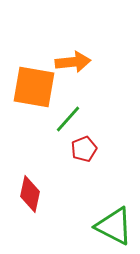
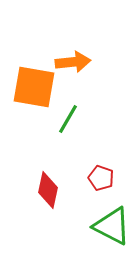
green line: rotated 12 degrees counterclockwise
red pentagon: moved 17 px right, 29 px down; rotated 30 degrees counterclockwise
red diamond: moved 18 px right, 4 px up
green triangle: moved 2 px left
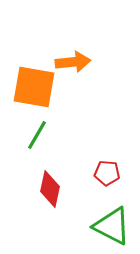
green line: moved 31 px left, 16 px down
red pentagon: moved 6 px right, 5 px up; rotated 15 degrees counterclockwise
red diamond: moved 2 px right, 1 px up
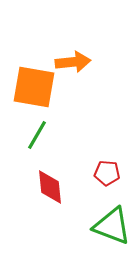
red diamond: moved 2 px up; rotated 18 degrees counterclockwise
green triangle: rotated 6 degrees counterclockwise
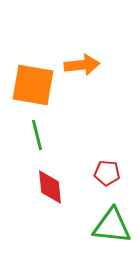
orange arrow: moved 9 px right, 3 px down
orange square: moved 1 px left, 2 px up
green line: rotated 44 degrees counterclockwise
green triangle: rotated 15 degrees counterclockwise
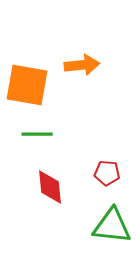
orange square: moved 6 px left
green line: moved 1 px up; rotated 76 degrees counterclockwise
